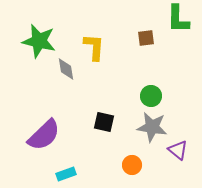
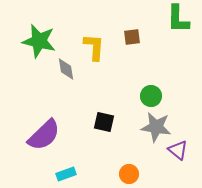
brown square: moved 14 px left, 1 px up
gray star: moved 4 px right
orange circle: moved 3 px left, 9 px down
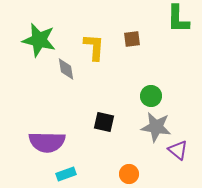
brown square: moved 2 px down
green star: moved 1 px up
purple semicircle: moved 3 px right, 7 px down; rotated 45 degrees clockwise
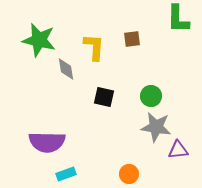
black square: moved 25 px up
purple triangle: rotated 45 degrees counterclockwise
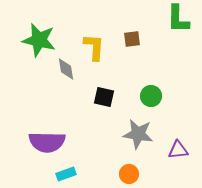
gray star: moved 18 px left, 7 px down
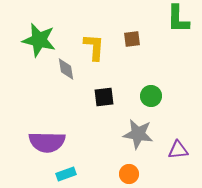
black square: rotated 20 degrees counterclockwise
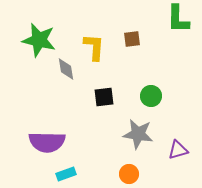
purple triangle: rotated 10 degrees counterclockwise
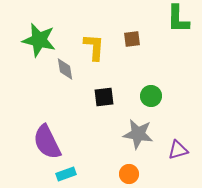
gray diamond: moved 1 px left
purple semicircle: rotated 63 degrees clockwise
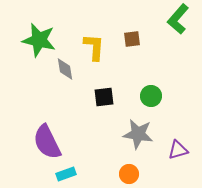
green L-shape: rotated 40 degrees clockwise
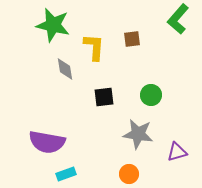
green star: moved 14 px right, 15 px up
green circle: moved 1 px up
purple semicircle: rotated 54 degrees counterclockwise
purple triangle: moved 1 px left, 2 px down
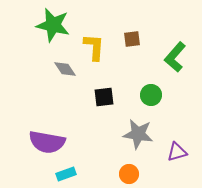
green L-shape: moved 3 px left, 38 px down
gray diamond: rotated 25 degrees counterclockwise
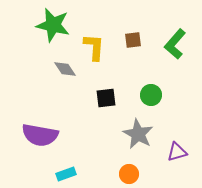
brown square: moved 1 px right, 1 px down
green L-shape: moved 13 px up
black square: moved 2 px right, 1 px down
gray star: rotated 20 degrees clockwise
purple semicircle: moved 7 px left, 7 px up
